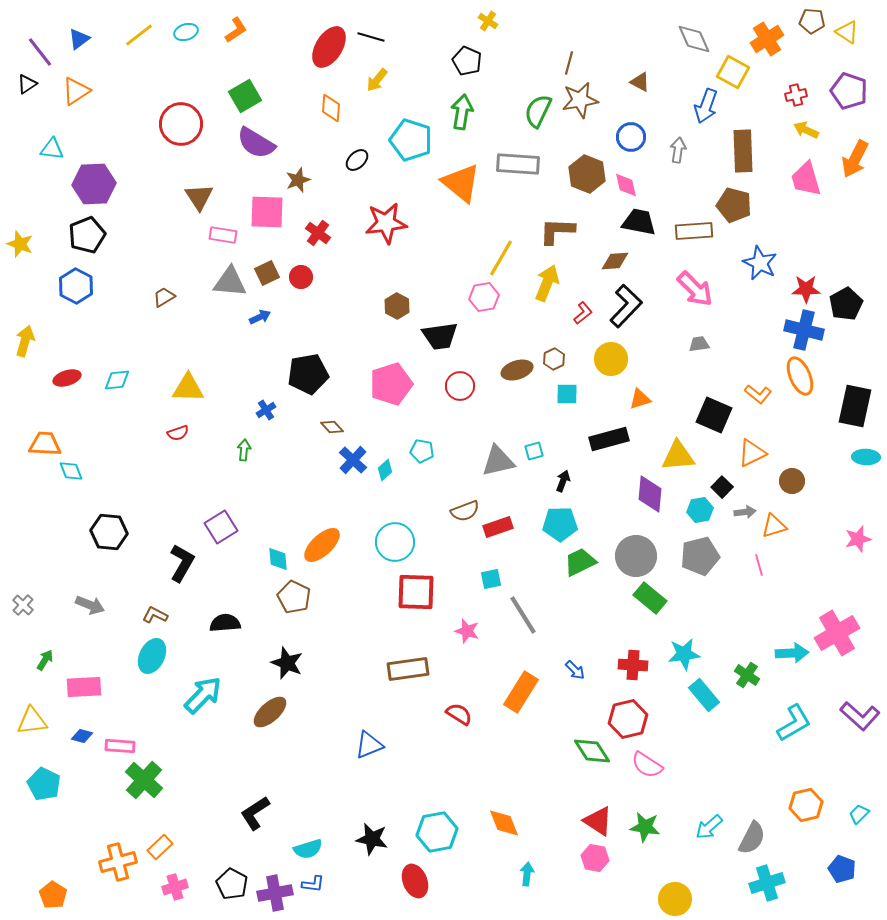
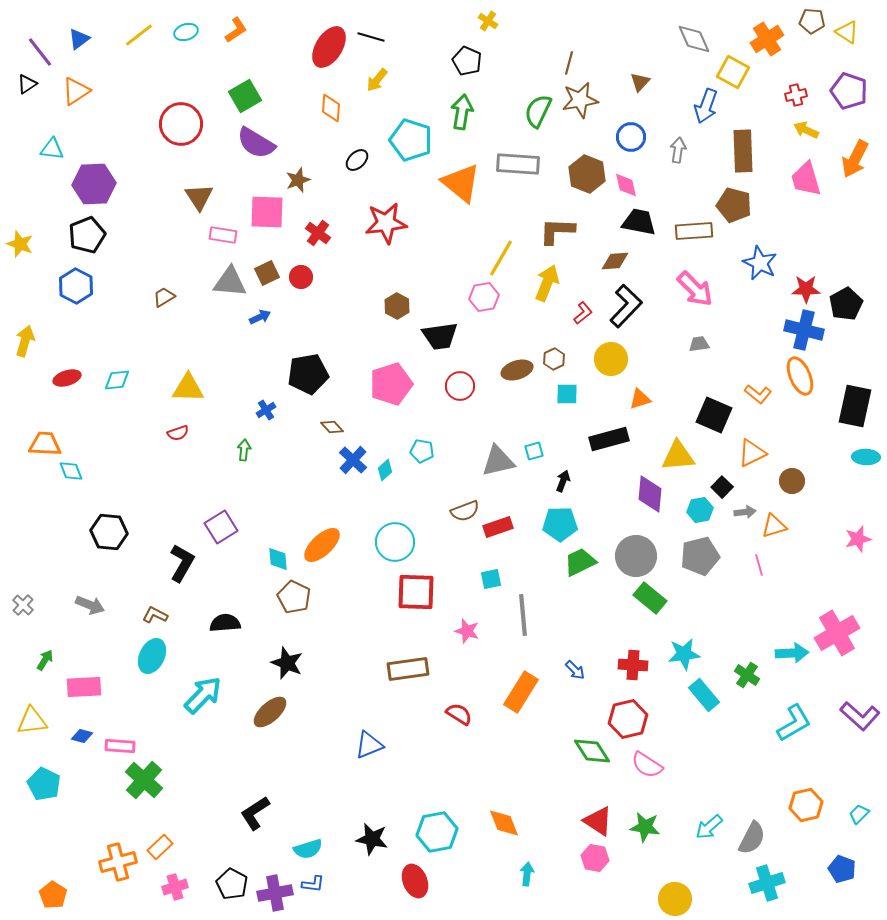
brown triangle at (640, 82): rotated 45 degrees clockwise
gray line at (523, 615): rotated 27 degrees clockwise
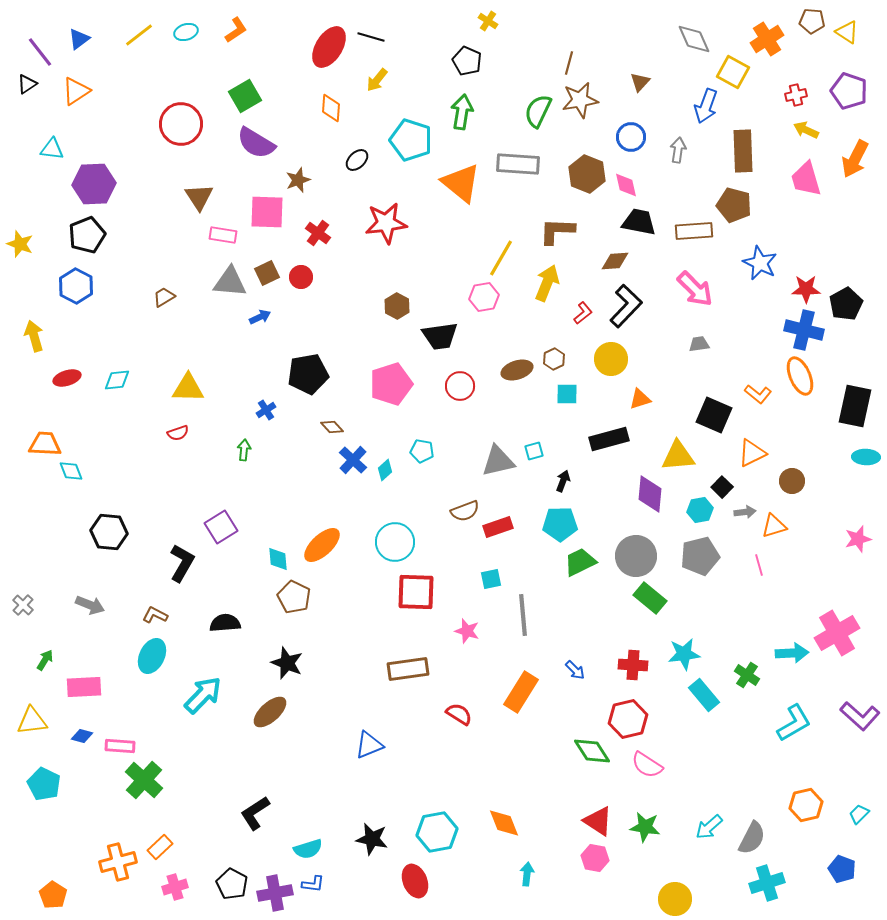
yellow arrow at (25, 341): moved 9 px right, 5 px up; rotated 32 degrees counterclockwise
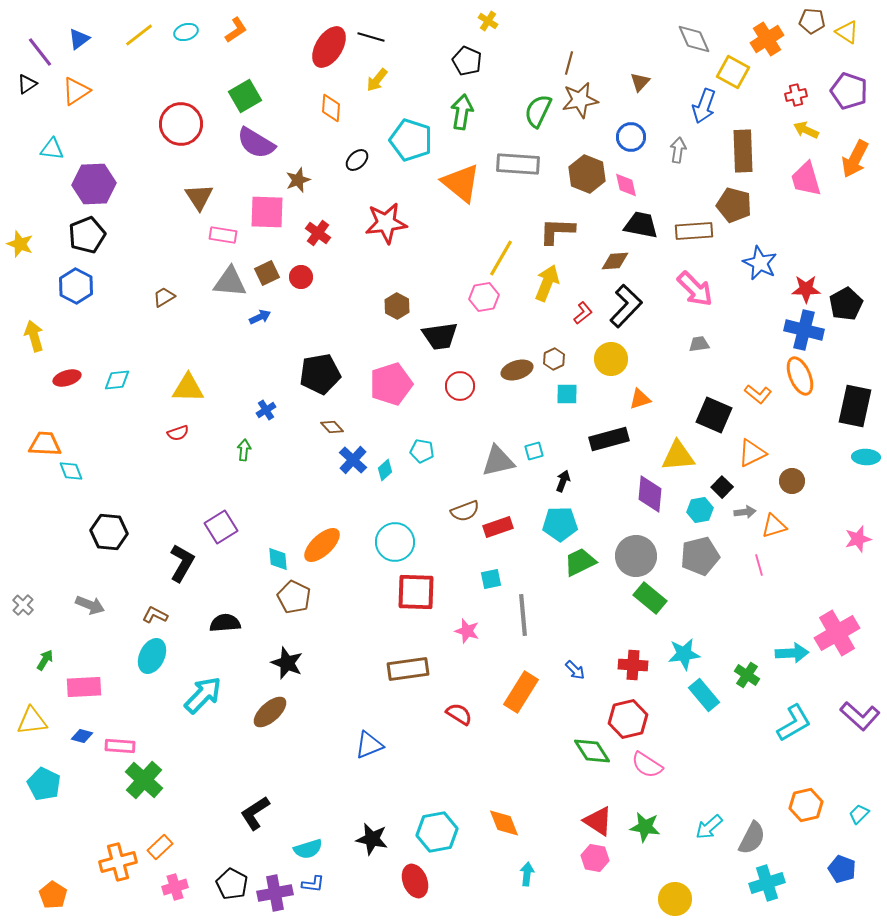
blue arrow at (706, 106): moved 2 px left
black trapezoid at (639, 222): moved 2 px right, 3 px down
black pentagon at (308, 374): moved 12 px right
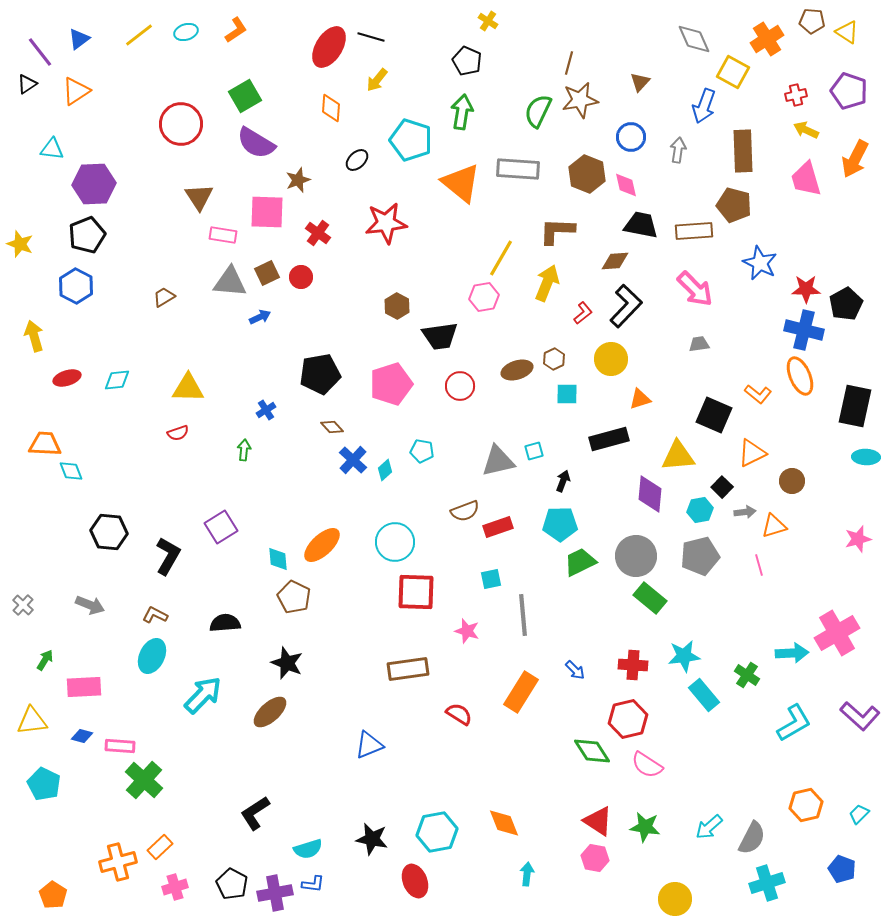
gray rectangle at (518, 164): moved 5 px down
black L-shape at (182, 563): moved 14 px left, 7 px up
cyan star at (684, 654): moved 2 px down
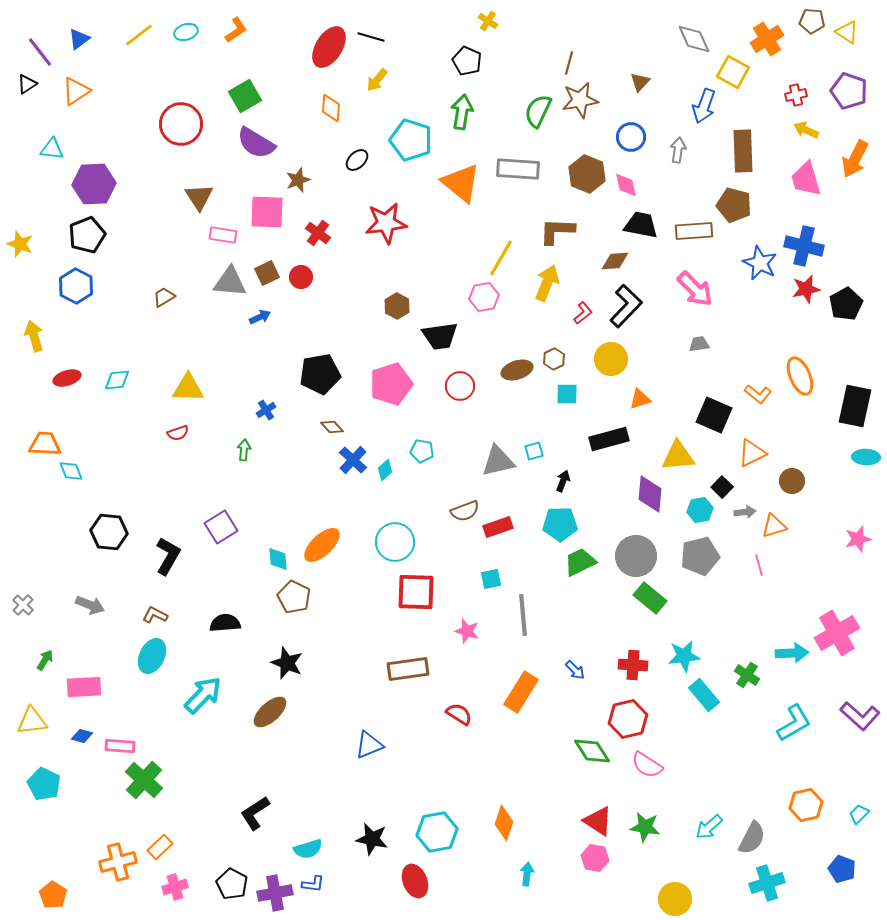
red star at (806, 289): rotated 12 degrees counterclockwise
blue cross at (804, 330): moved 84 px up
orange diamond at (504, 823): rotated 40 degrees clockwise
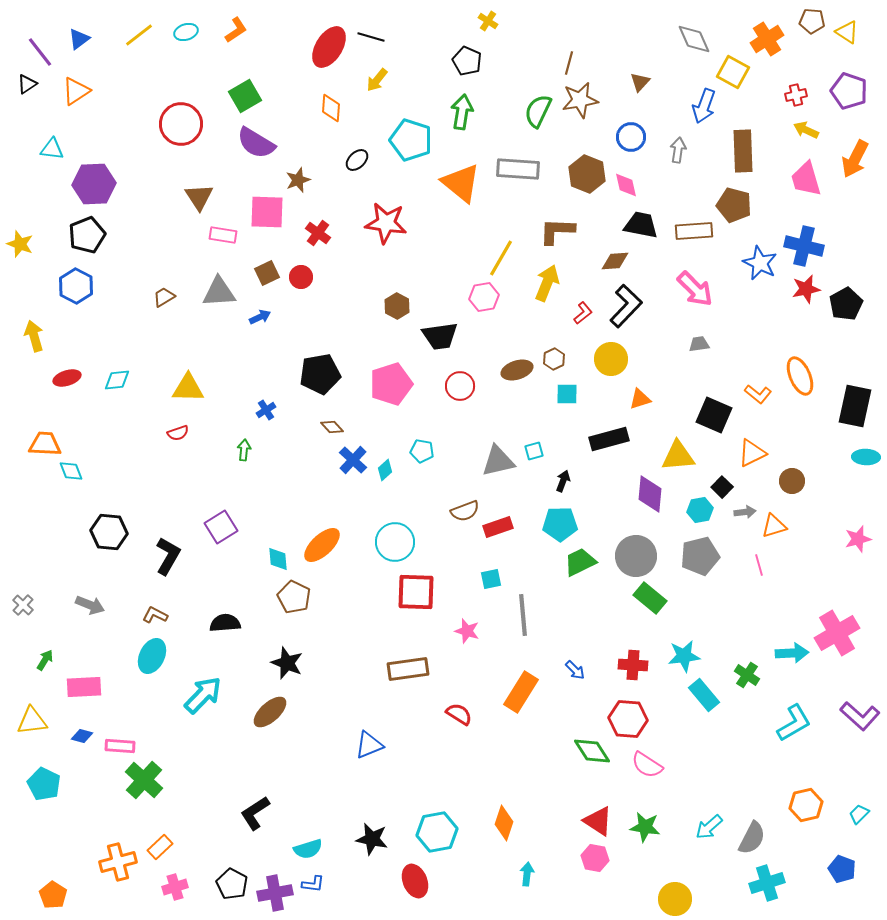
red star at (386, 223): rotated 15 degrees clockwise
gray triangle at (230, 282): moved 11 px left, 10 px down; rotated 9 degrees counterclockwise
red hexagon at (628, 719): rotated 18 degrees clockwise
